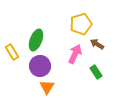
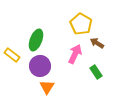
yellow pentagon: rotated 25 degrees counterclockwise
brown arrow: moved 1 px up
yellow rectangle: moved 3 px down; rotated 21 degrees counterclockwise
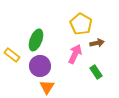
brown arrow: rotated 136 degrees clockwise
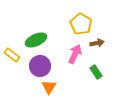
green ellipse: rotated 45 degrees clockwise
orange triangle: moved 2 px right
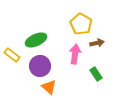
pink arrow: rotated 18 degrees counterclockwise
green rectangle: moved 2 px down
orange triangle: rotated 21 degrees counterclockwise
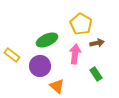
green ellipse: moved 11 px right
orange triangle: moved 8 px right, 1 px up
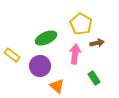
green ellipse: moved 1 px left, 2 px up
green rectangle: moved 2 px left, 4 px down
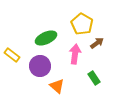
yellow pentagon: moved 1 px right
brown arrow: rotated 24 degrees counterclockwise
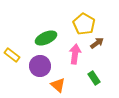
yellow pentagon: moved 2 px right
orange triangle: moved 1 px right, 1 px up
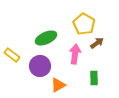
green rectangle: rotated 32 degrees clockwise
orange triangle: rotated 49 degrees clockwise
